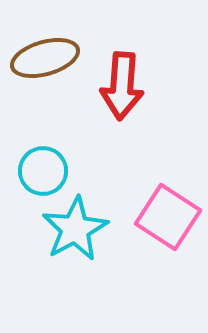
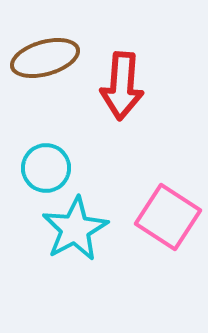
cyan circle: moved 3 px right, 3 px up
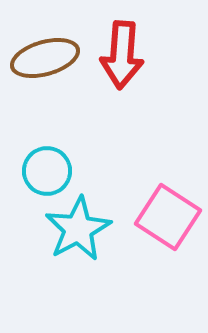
red arrow: moved 31 px up
cyan circle: moved 1 px right, 3 px down
cyan star: moved 3 px right
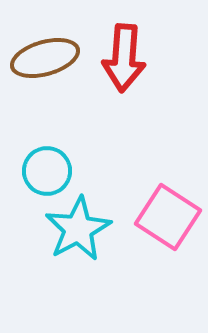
red arrow: moved 2 px right, 3 px down
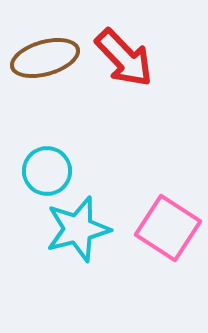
red arrow: rotated 48 degrees counterclockwise
pink square: moved 11 px down
cyan star: rotated 14 degrees clockwise
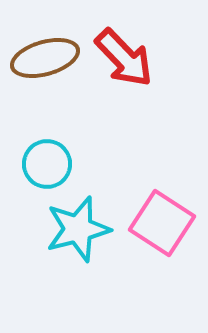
cyan circle: moved 7 px up
pink square: moved 6 px left, 5 px up
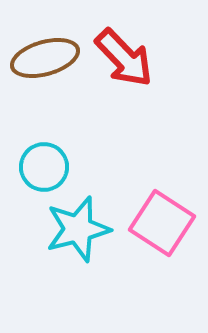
cyan circle: moved 3 px left, 3 px down
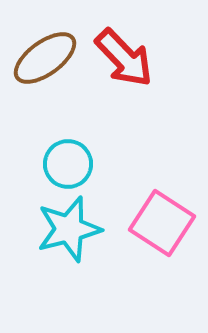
brown ellipse: rotated 20 degrees counterclockwise
cyan circle: moved 24 px right, 3 px up
cyan star: moved 9 px left
